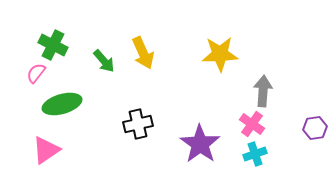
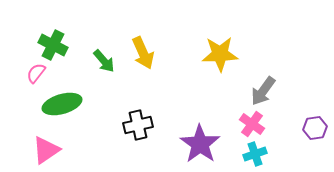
gray arrow: rotated 148 degrees counterclockwise
black cross: moved 1 px down
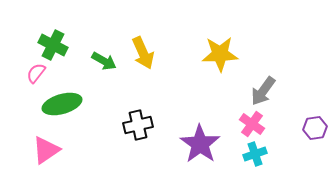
green arrow: rotated 20 degrees counterclockwise
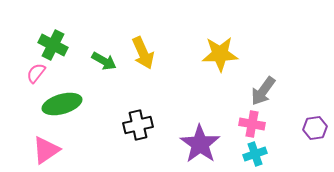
pink cross: rotated 25 degrees counterclockwise
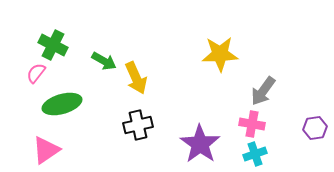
yellow arrow: moved 7 px left, 25 px down
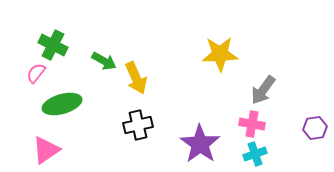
gray arrow: moved 1 px up
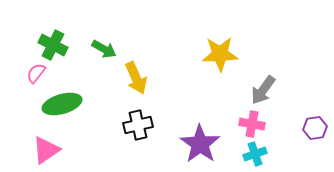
green arrow: moved 12 px up
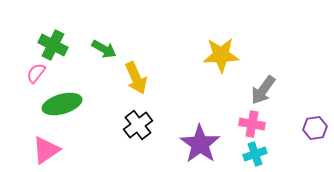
yellow star: moved 1 px right, 1 px down
black cross: rotated 24 degrees counterclockwise
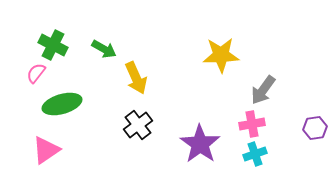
pink cross: rotated 20 degrees counterclockwise
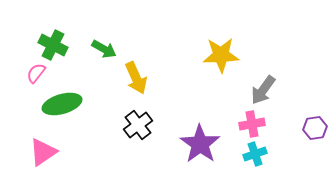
pink triangle: moved 3 px left, 2 px down
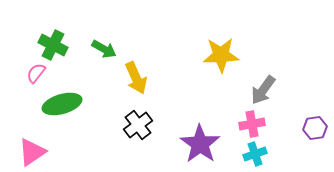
pink triangle: moved 11 px left
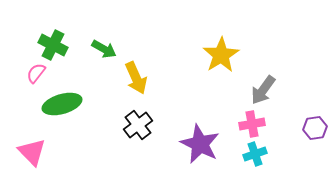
yellow star: rotated 30 degrees counterclockwise
purple star: rotated 9 degrees counterclockwise
pink triangle: rotated 40 degrees counterclockwise
